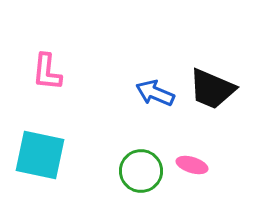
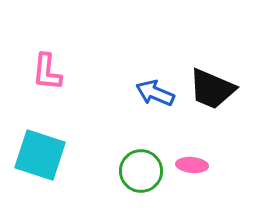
cyan square: rotated 6 degrees clockwise
pink ellipse: rotated 12 degrees counterclockwise
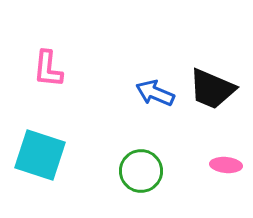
pink L-shape: moved 1 px right, 3 px up
pink ellipse: moved 34 px right
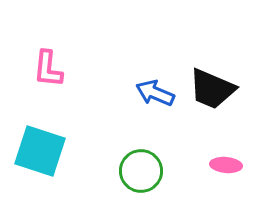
cyan square: moved 4 px up
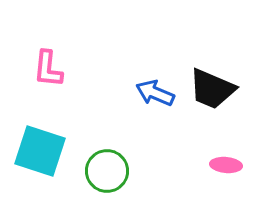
green circle: moved 34 px left
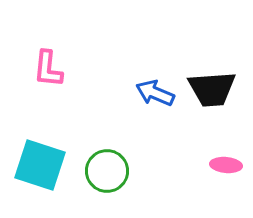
black trapezoid: rotated 27 degrees counterclockwise
cyan square: moved 14 px down
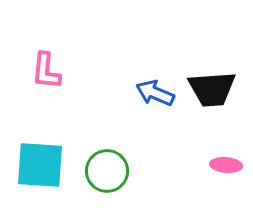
pink L-shape: moved 2 px left, 2 px down
cyan square: rotated 14 degrees counterclockwise
